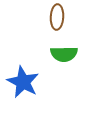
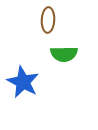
brown ellipse: moved 9 px left, 3 px down
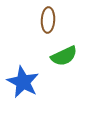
green semicircle: moved 2 px down; rotated 24 degrees counterclockwise
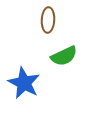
blue star: moved 1 px right, 1 px down
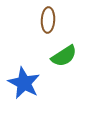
green semicircle: rotated 8 degrees counterclockwise
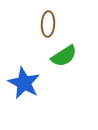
brown ellipse: moved 4 px down
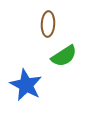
blue star: moved 2 px right, 2 px down
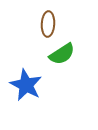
green semicircle: moved 2 px left, 2 px up
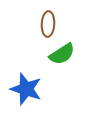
blue star: moved 4 px down; rotated 8 degrees counterclockwise
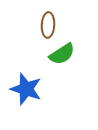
brown ellipse: moved 1 px down
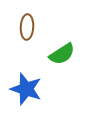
brown ellipse: moved 21 px left, 2 px down
